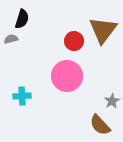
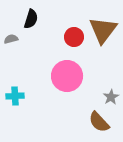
black semicircle: moved 9 px right
red circle: moved 4 px up
cyan cross: moved 7 px left
gray star: moved 1 px left, 4 px up
brown semicircle: moved 1 px left, 3 px up
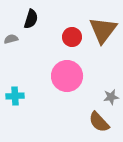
red circle: moved 2 px left
gray star: rotated 21 degrees clockwise
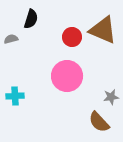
brown triangle: rotated 44 degrees counterclockwise
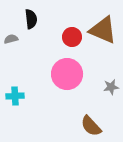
black semicircle: rotated 24 degrees counterclockwise
pink circle: moved 2 px up
gray star: moved 10 px up
brown semicircle: moved 8 px left, 4 px down
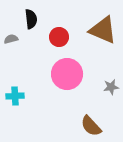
red circle: moved 13 px left
